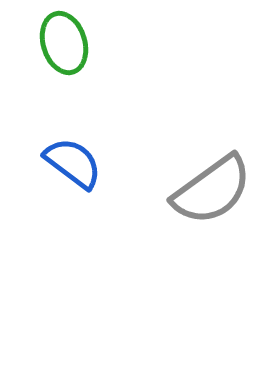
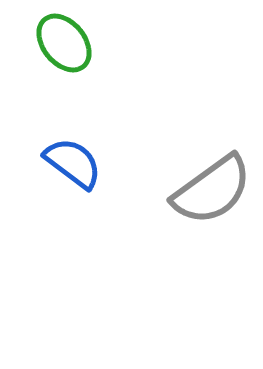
green ellipse: rotated 22 degrees counterclockwise
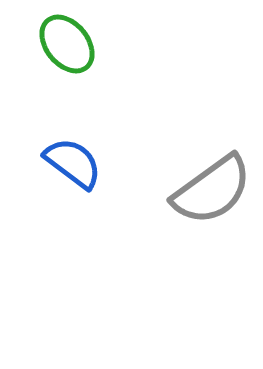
green ellipse: moved 3 px right, 1 px down
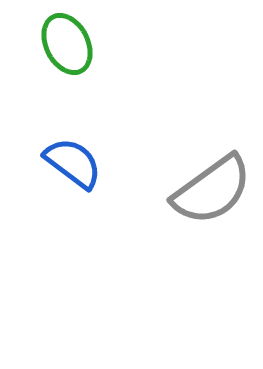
green ellipse: rotated 12 degrees clockwise
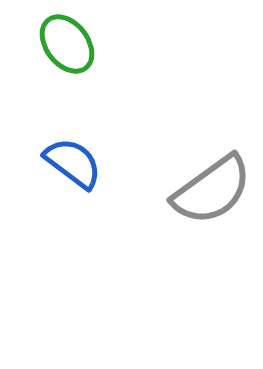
green ellipse: rotated 10 degrees counterclockwise
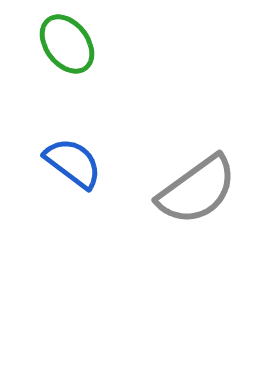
gray semicircle: moved 15 px left
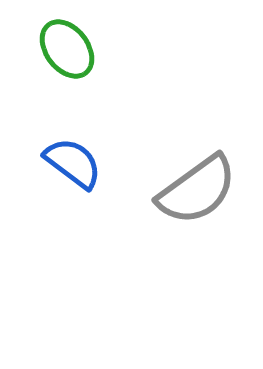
green ellipse: moved 5 px down
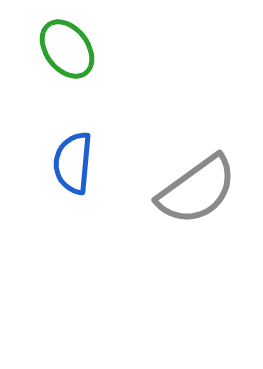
blue semicircle: rotated 122 degrees counterclockwise
